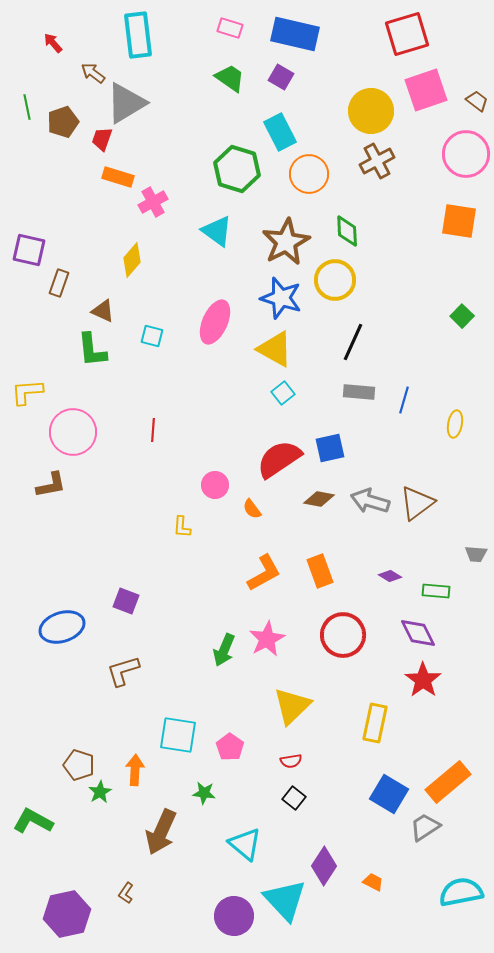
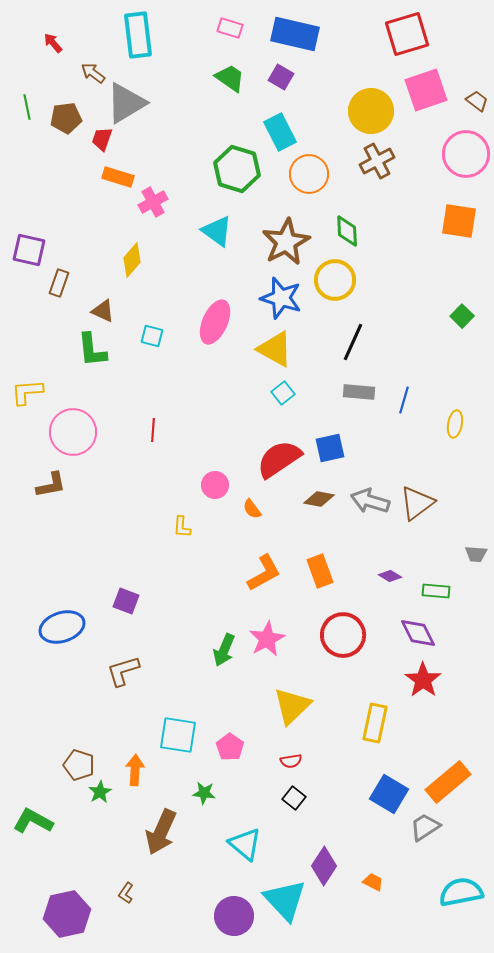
brown pentagon at (63, 122): moved 3 px right, 4 px up; rotated 12 degrees clockwise
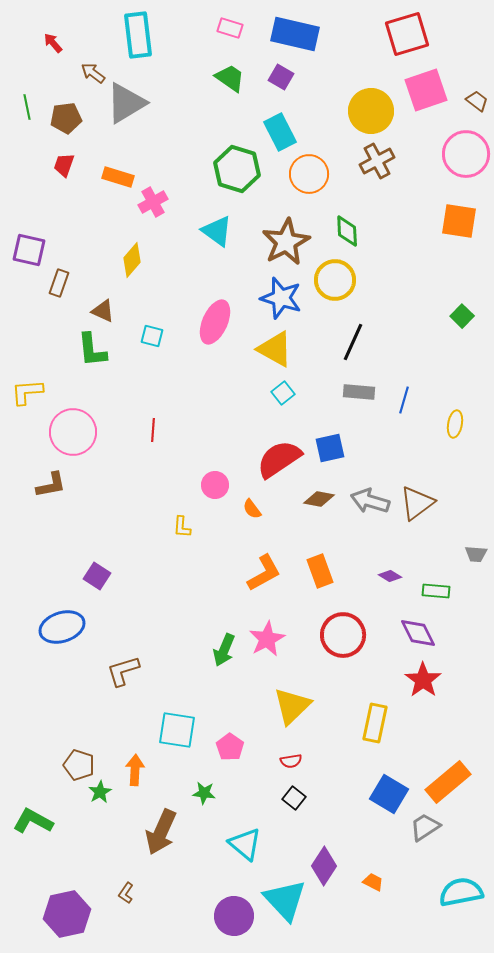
red trapezoid at (102, 139): moved 38 px left, 26 px down
purple square at (126, 601): moved 29 px left, 25 px up; rotated 12 degrees clockwise
cyan square at (178, 735): moved 1 px left, 5 px up
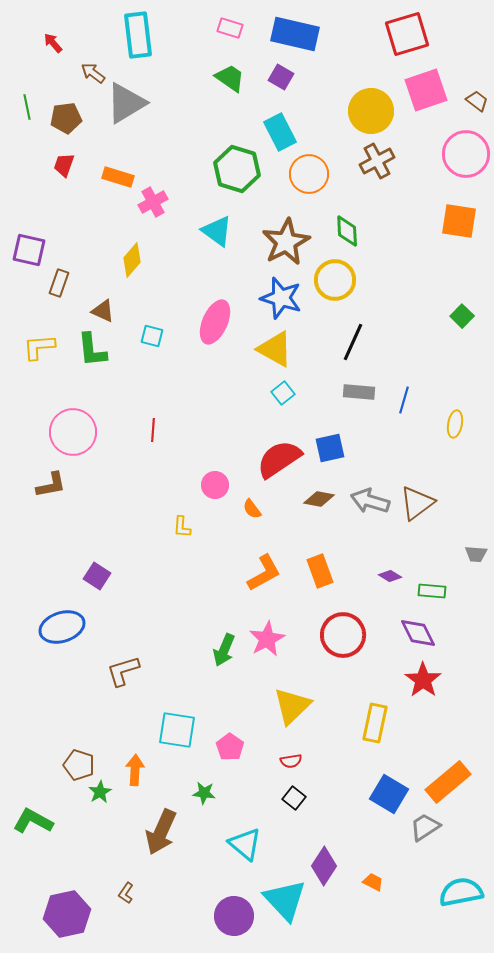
yellow L-shape at (27, 392): moved 12 px right, 45 px up
green rectangle at (436, 591): moved 4 px left
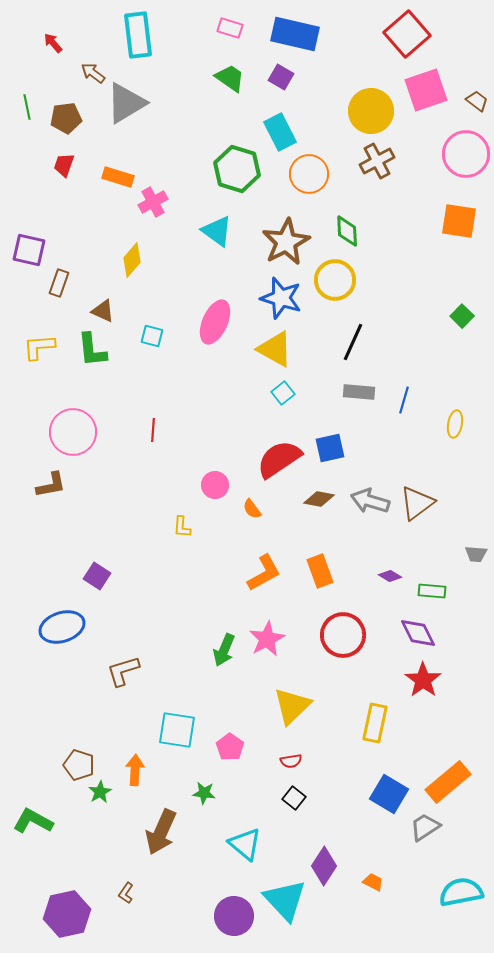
red square at (407, 34): rotated 24 degrees counterclockwise
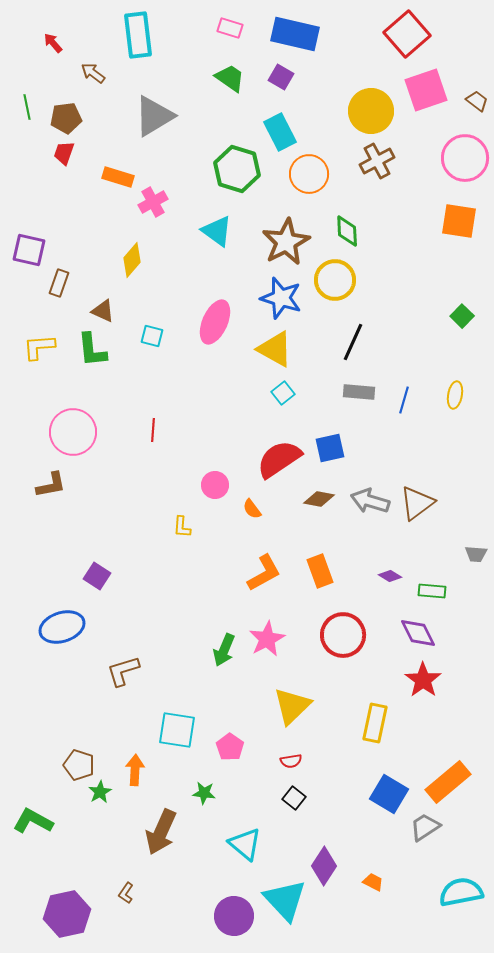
gray triangle at (126, 103): moved 28 px right, 13 px down
pink circle at (466, 154): moved 1 px left, 4 px down
red trapezoid at (64, 165): moved 12 px up
yellow ellipse at (455, 424): moved 29 px up
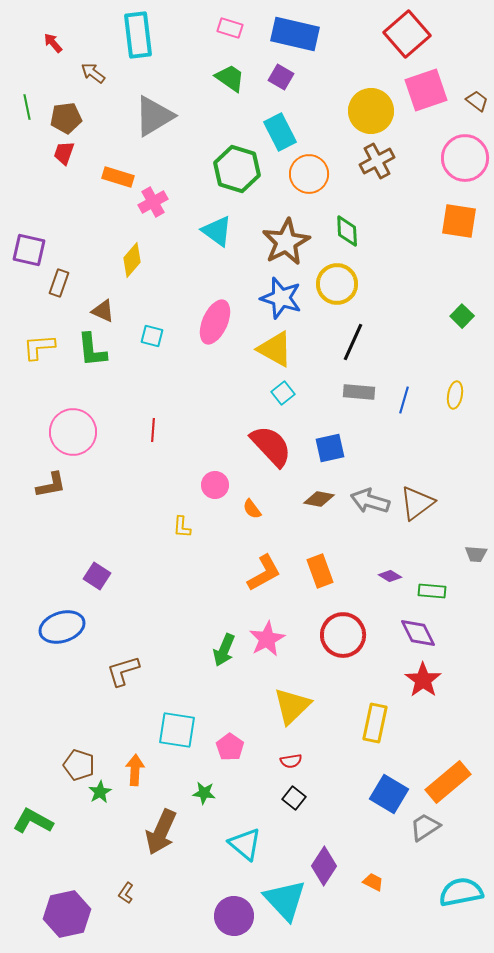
yellow circle at (335, 280): moved 2 px right, 4 px down
red semicircle at (279, 459): moved 8 px left, 13 px up; rotated 81 degrees clockwise
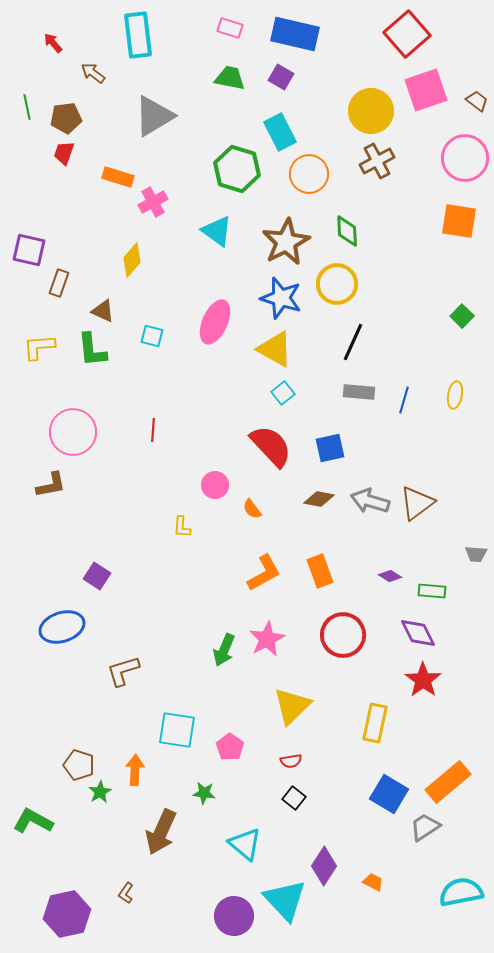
green trapezoid at (230, 78): rotated 24 degrees counterclockwise
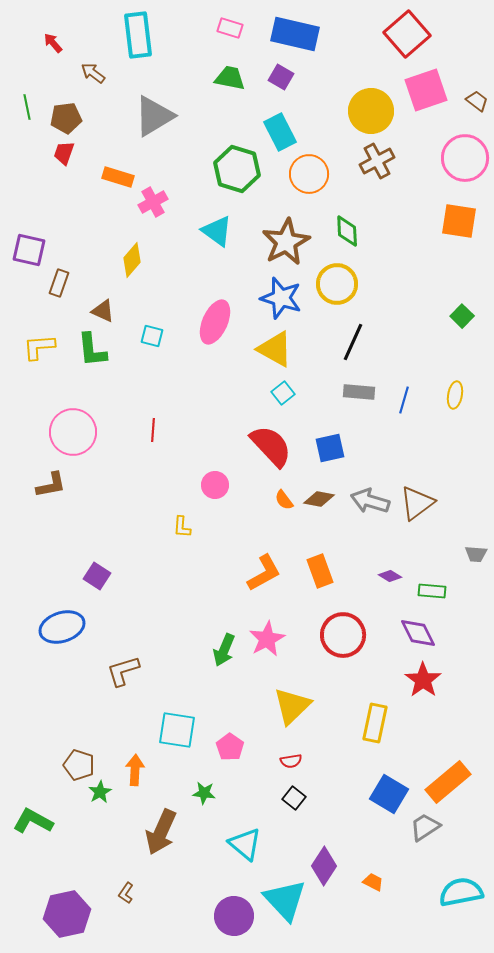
orange semicircle at (252, 509): moved 32 px right, 9 px up
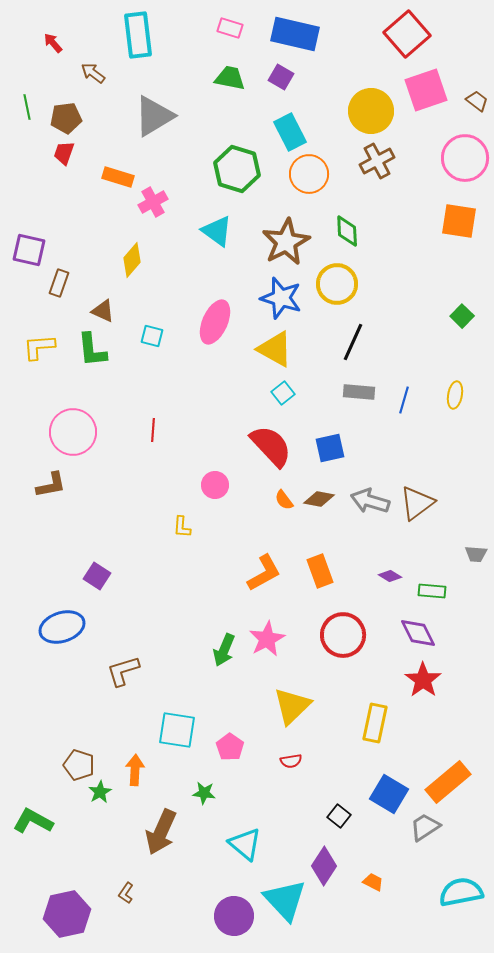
cyan rectangle at (280, 132): moved 10 px right
black square at (294, 798): moved 45 px right, 18 px down
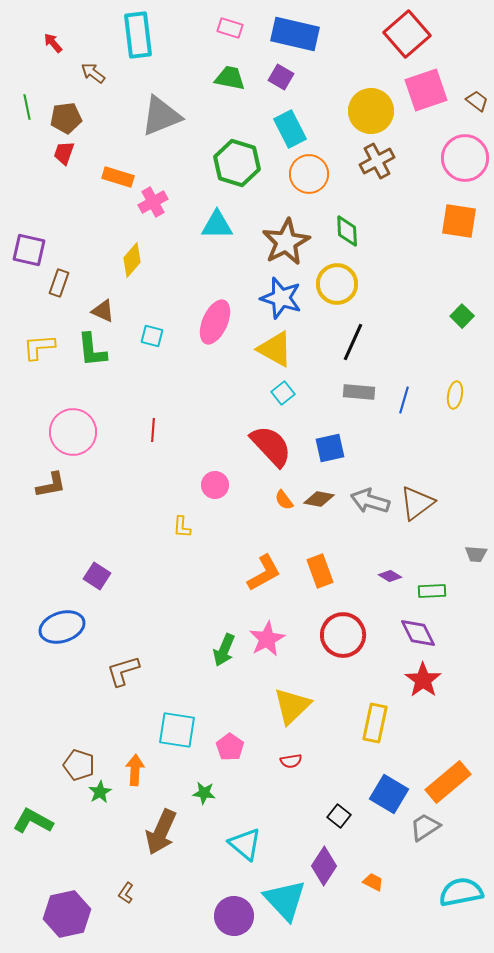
gray triangle at (154, 116): moved 7 px right; rotated 9 degrees clockwise
cyan rectangle at (290, 132): moved 3 px up
green hexagon at (237, 169): moved 6 px up
cyan triangle at (217, 231): moved 6 px up; rotated 36 degrees counterclockwise
green rectangle at (432, 591): rotated 8 degrees counterclockwise
